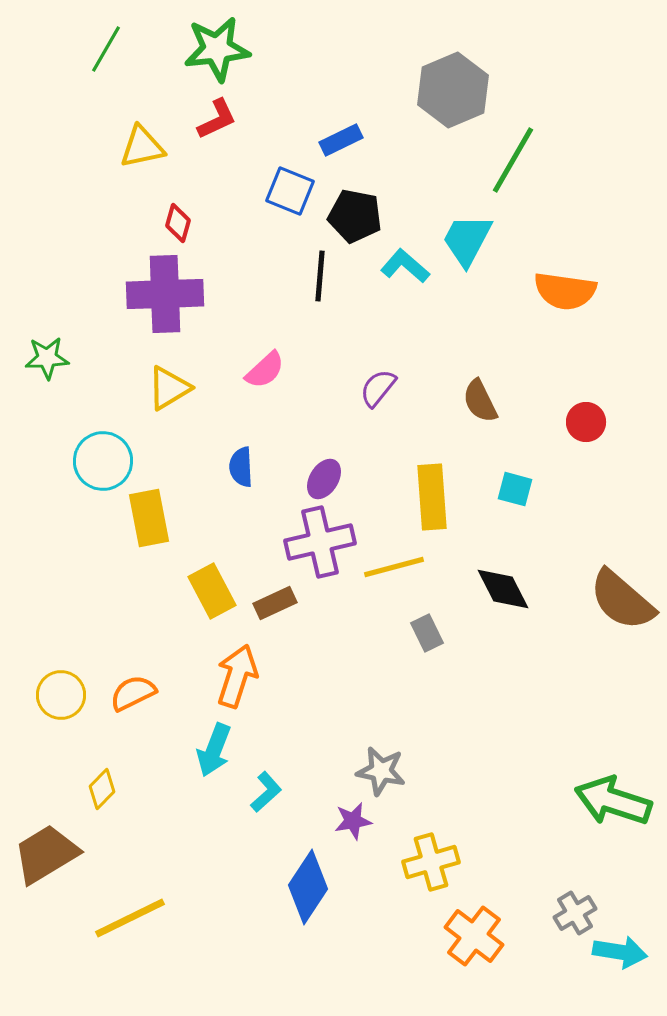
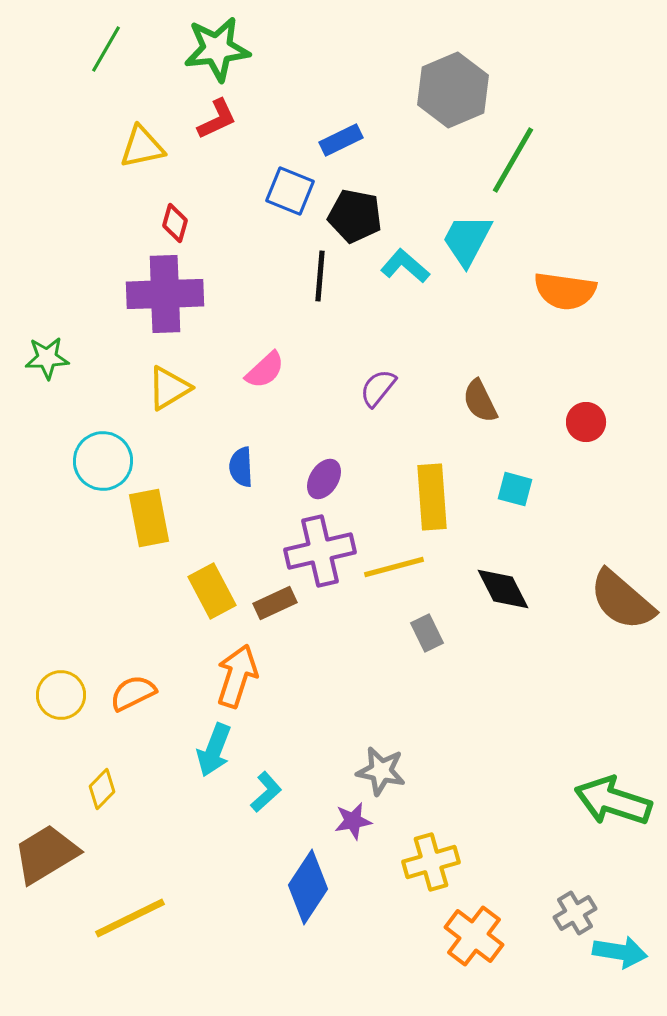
red diamond at (178, 223): moved 3 px left
purple cross at (320, 542): moved 9 px down
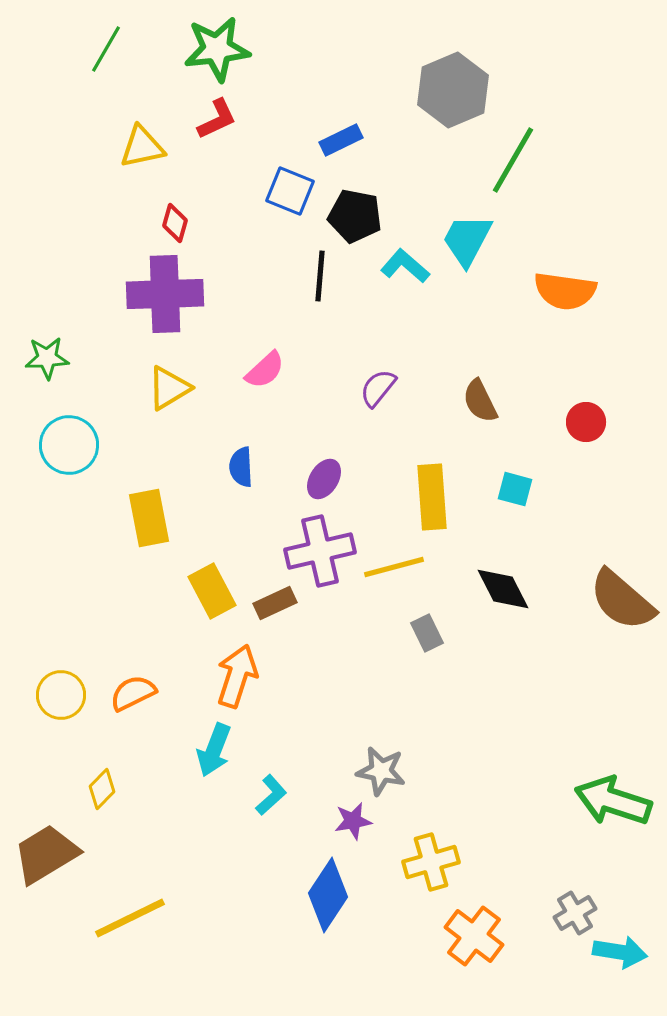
cyan circle at (103, 461): moved 34 px left, 16 px up
cyan L-shape at (266, 792): moved 5 px right, 3 px down
blue diamond at (308, 887): moved 20 px right, 8 px down
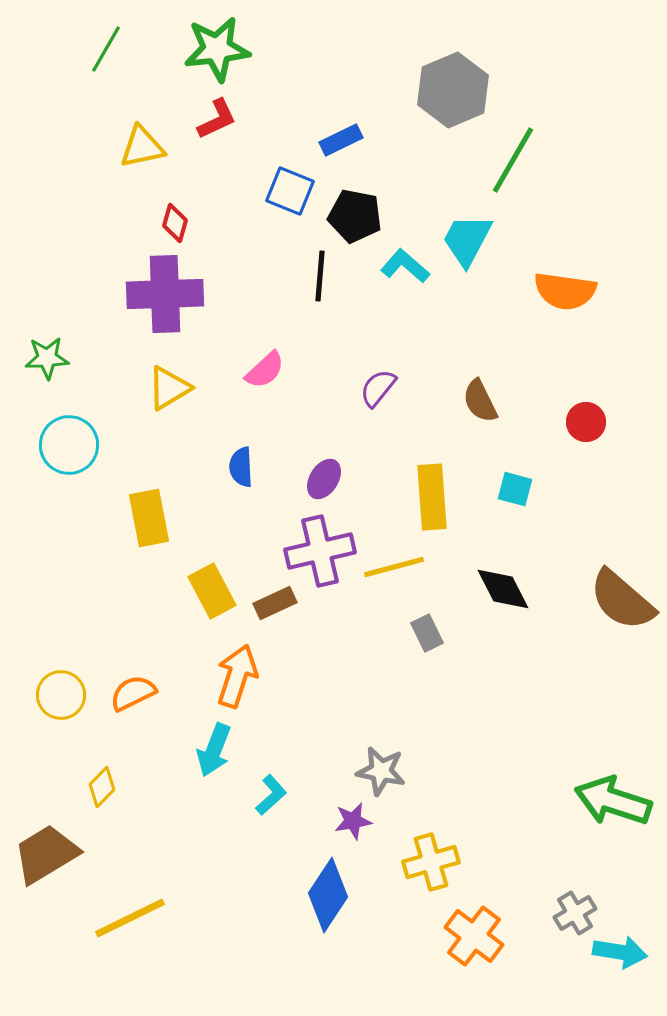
yellow diamond at (102, 789): moved 2 px up
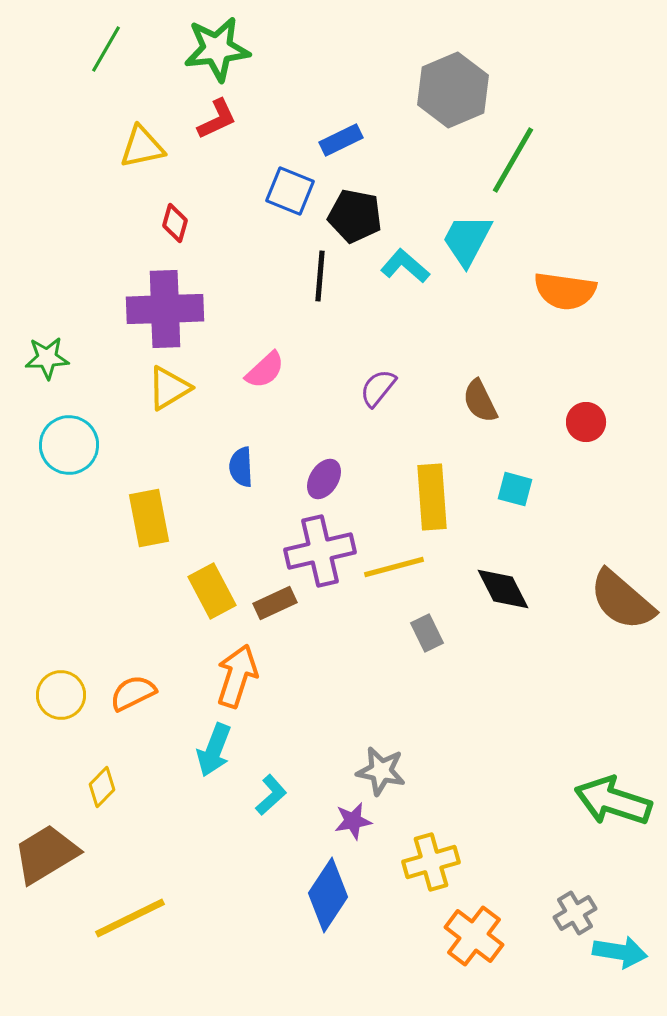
purple cross at (165, 294): moved 15 px down
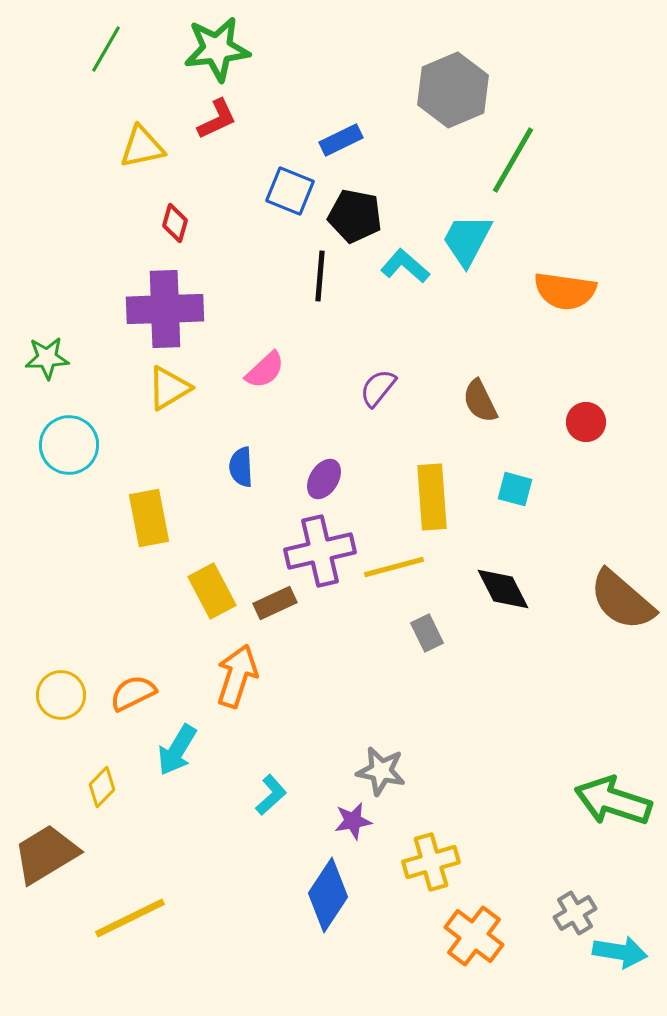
cyan arrow at (214, 750): moved 37 px left; rotated 10 degrees clockwise
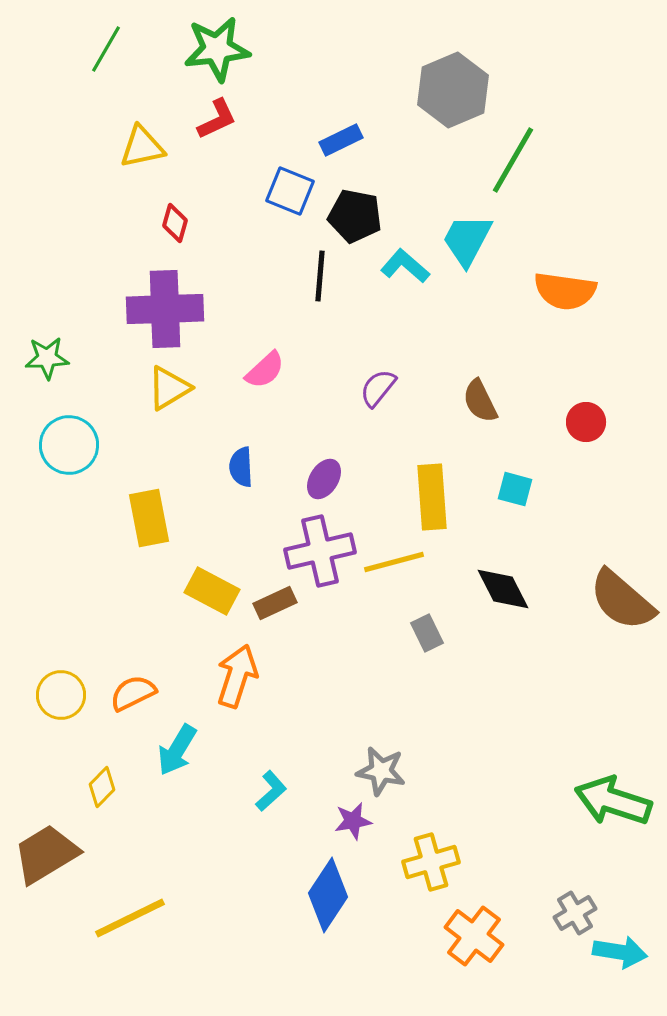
yellow line at (394, 567): moved 5 px up
yellow rectangle at (212, 591): rotated 34 degrees counterclockwise
cyan L-shape at (271, 795): moved 4 px up
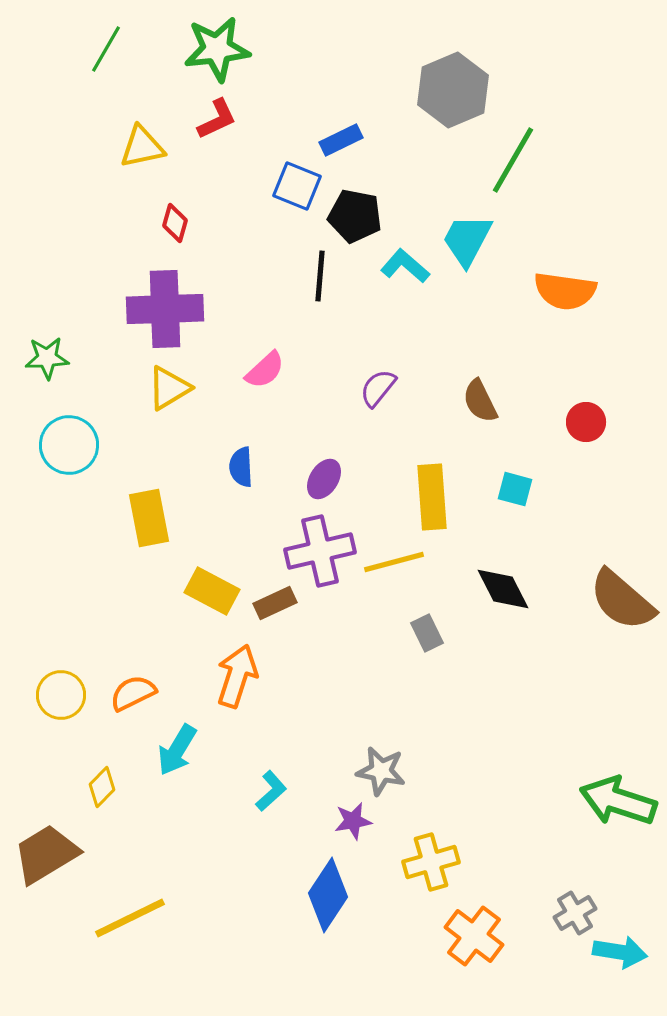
blue square at (290, 191): moved 7 px right, 5 px up
green arrow at (613, 801): moved 5 px right
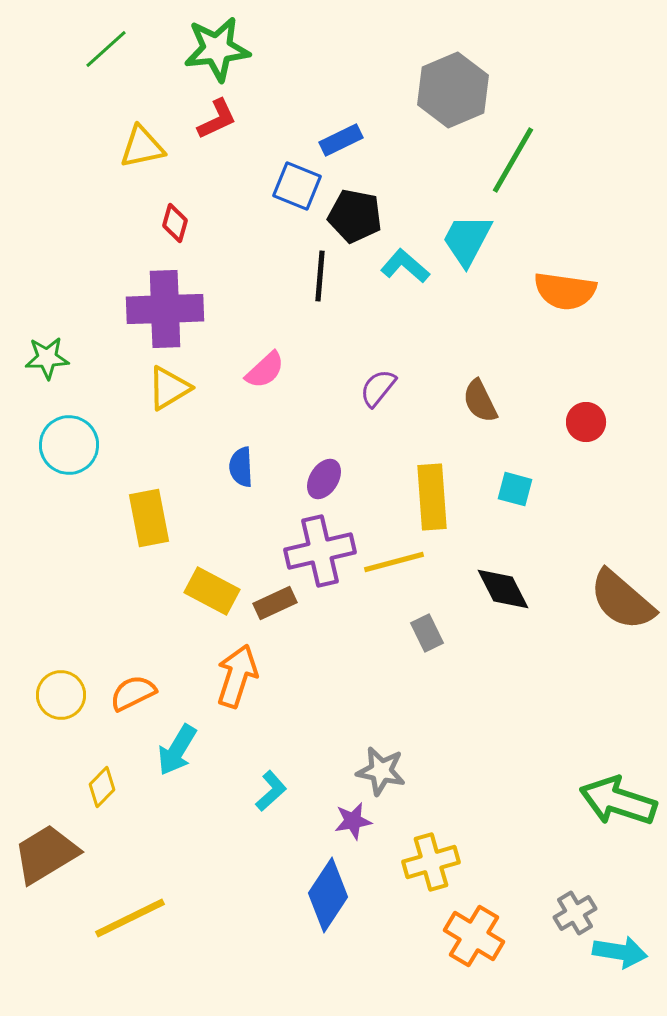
green line at (106, 49): rotated 18 degrees clockwise
orange cross at (474, 936): rotated 6 degrees counterclockwise
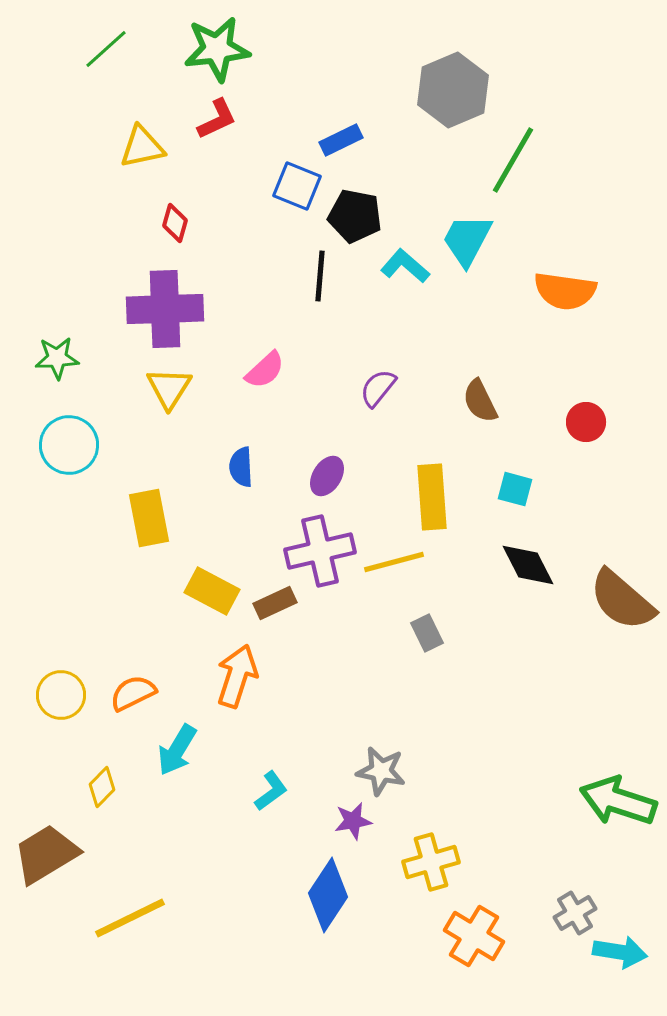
green star at (47, 358): moved 10 px right
yellow triangle at (169, 388): rotated 27 degrees counterclockwise
purple ellipse at (324, 479): moved 3 px right, 3 px up
black diamond at (503, 589): moved 25 px right, 24 px up
cyan L-shape at (271, 791): rotated 6 degrees clockwise
